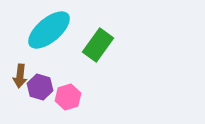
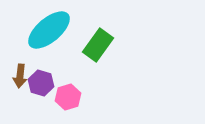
purple hexagon: moved 1 px right, 4 px up
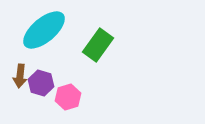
cyan ellipse: moved 5 px left
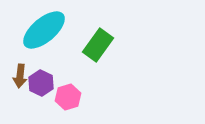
purple hexagon: rotated 10 degrees clockwise
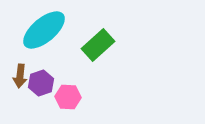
green rectangle: rotated 12 degrees clockwise
purple hexagon: rotated 15 degrees clockwise
pink hexagon: rotated 20 degrees clockwise
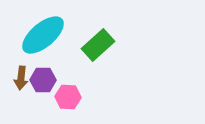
cyan ellipse: moved 1 px left, 5 px down
brown arrow: moved 1 px right, 2 px down
purple hexagon: moved 2 px right, 3 px up; rotated 20 degrees clockwise
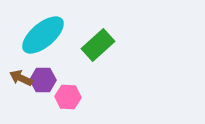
brown arrow: rotated 110 degrees clockwise
